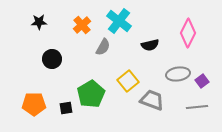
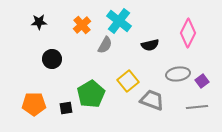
gray semicircle: moved 2 px right, 2 px up
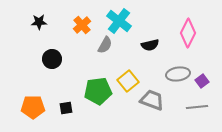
green pentagon: moved 7 px right, 3 px up; rotated 24 degrees clockwise
orange pentagon: moved 1 px left, 3 px down
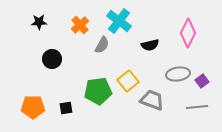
orange cross: moved 2 px left
gray semicircle: moved 3 px left
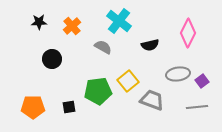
orange cross: moved 8 px left, 1 px down
gray semicircle: moved 1 px right, 2 px down; rotated 90 degrees counterclockwise
black square: moved 3 px right, 1 px up
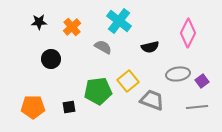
orange cross: moved 1 px down
black semicircle: moved 2 px down
black circle: moved 1 px left
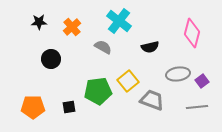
pink diamond: moved 4 px right; rotated 12 degrees counterclockwise
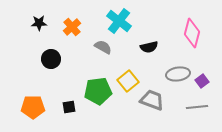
black star: moved 1 px down
black semicircle: moved 1 px left
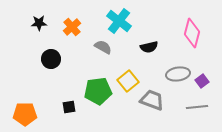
orange pentagon: moved 8 px left, 7 px down
